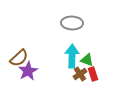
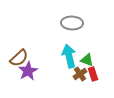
cyan arrow: moved 3 px left; rotated 15 degrees counterclockwise
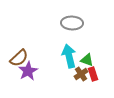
brown cross: moved 1 px right
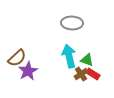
brown semicircle: moved 2 px left
red rectangle: rotated 40 degrees counterclockwise
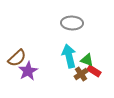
red rectangle: moved 1 px right, 3 px up
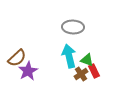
gray ellipse: moved 1 px right, 4 px down
red rectangle: rotated 32 degrees clockwise
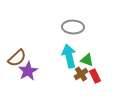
red rectangle: moved 1 px right, 5 px down
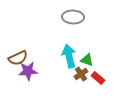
gray ellipse: moved 10 px up
brown semicircle: moved 1 px right; rotated 18 degrees clockwise
purple star: rotated 24 degrees clockwise
red rectangle: moved 3 px right, 2 px down; rotated 24 degrees counterclockwise
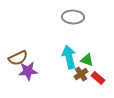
cyan arrow: moved 1 px down
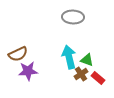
brown semicircle: moved 4 px up
